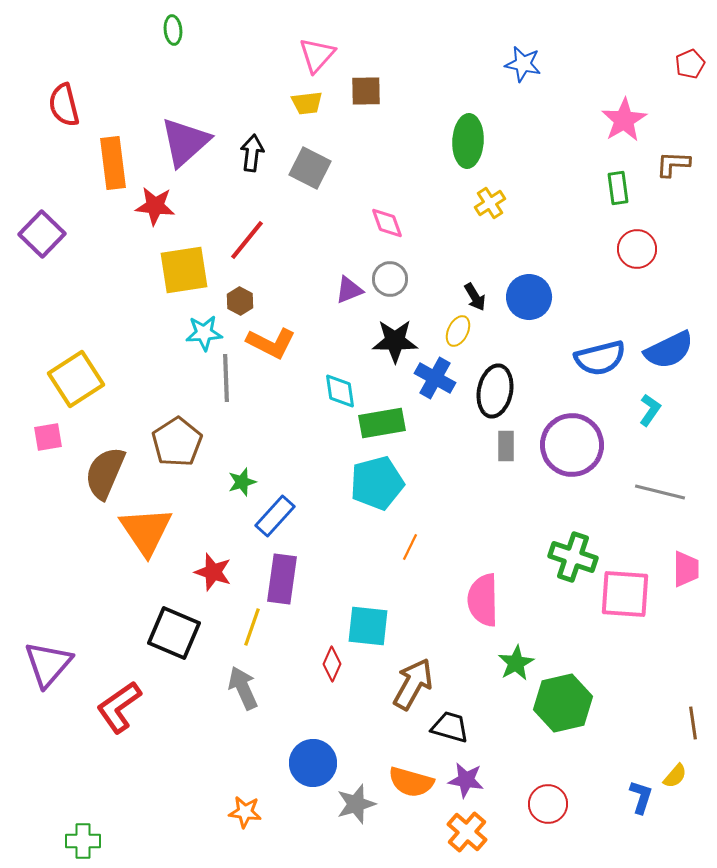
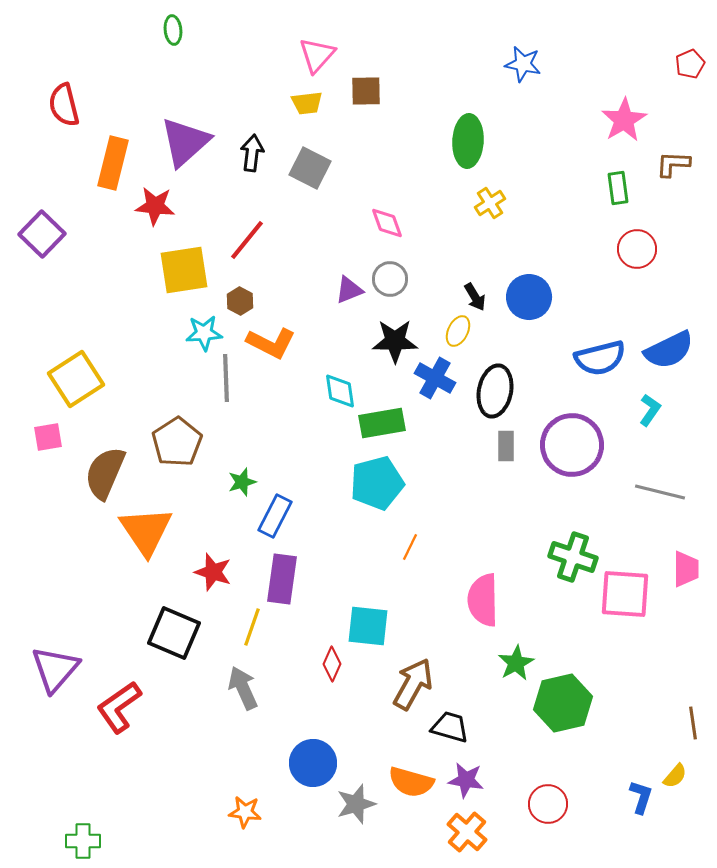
orange rectangle at (113, 163): rotated 21 degrees clockwise
blue rectangle at (275, 516): rotated 15 degrees counterclockwise
purple triangle at (48, 664): moved 7 px right, 5 px down
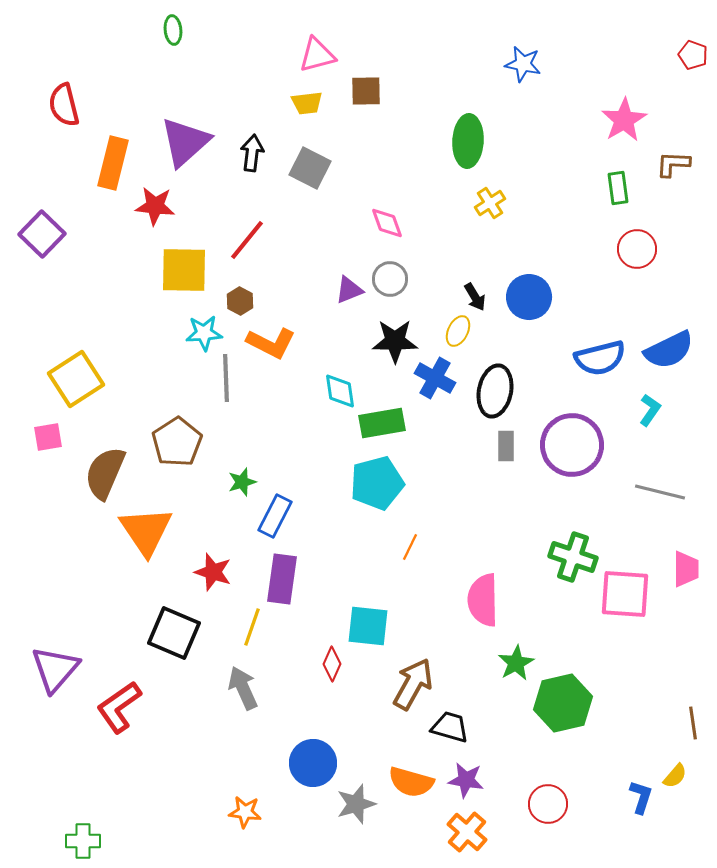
pink triangle at (317, 55): rotated 33 degrees clockwise
red pentagon at (690, 64): moved 3 px right, 9 px up; rotated 28 degrees counterclockwise
yellow square at (184, 270): rotated 10 degrees clockwise
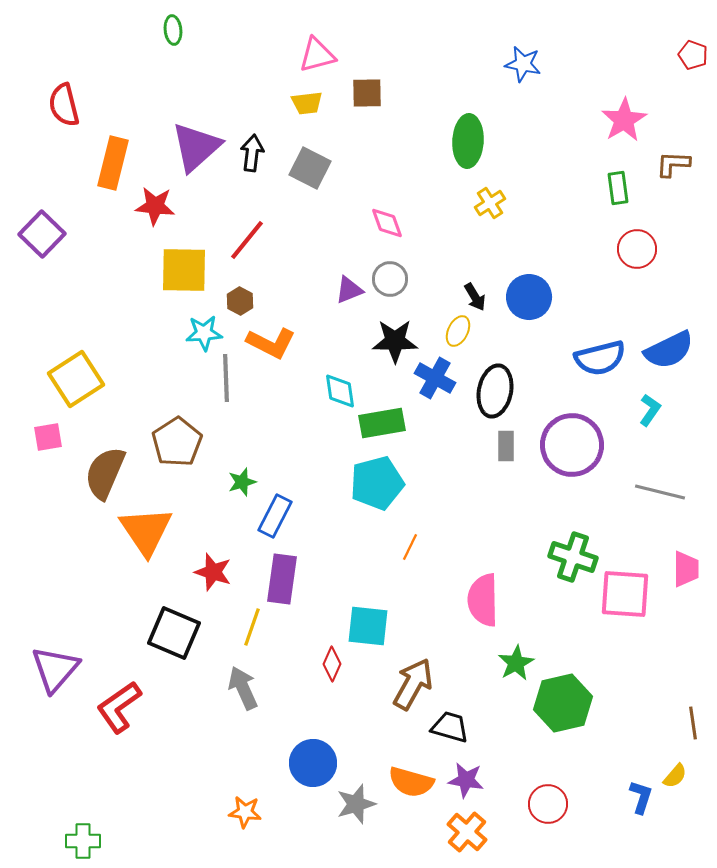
brown square at (366, 91): moved 1 px right, 2 px down
purple triangle at (185, 142): moved 11 px right, 5 px down
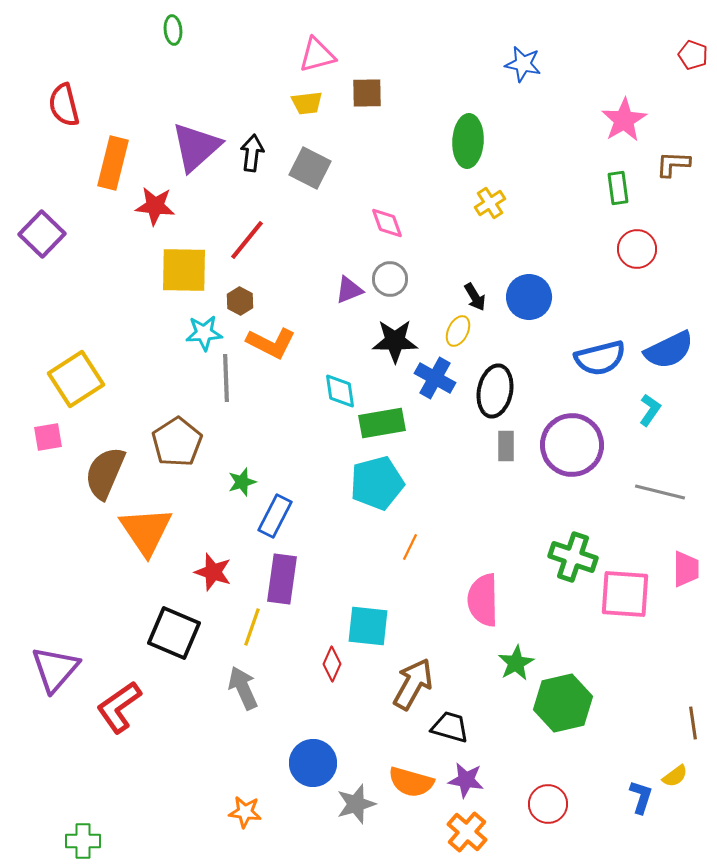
yellow semicircle at (675, 776): rotated 12 degrees clockwise
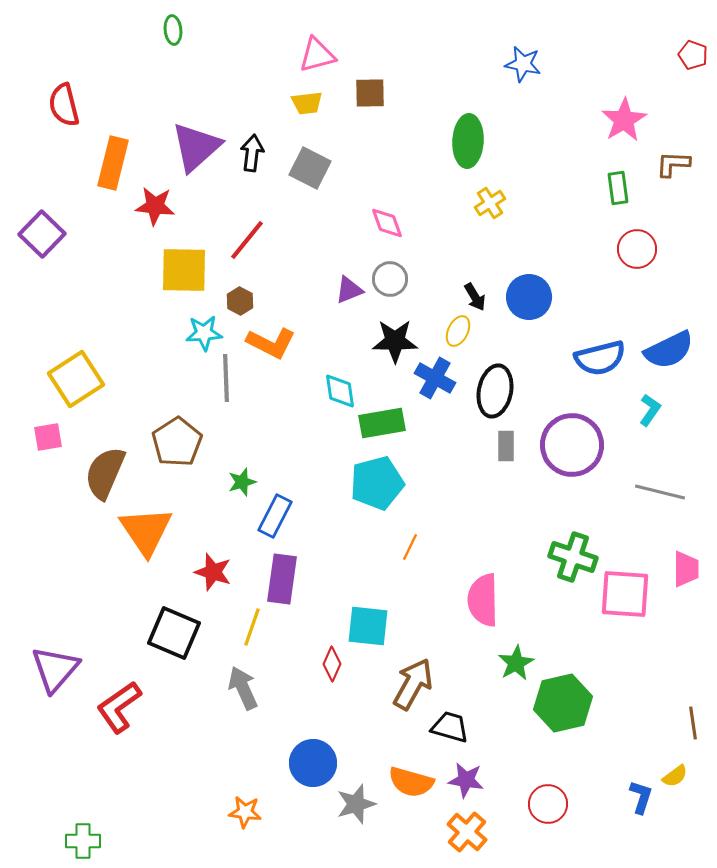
brown square at (367, 93): moved 3 px right
